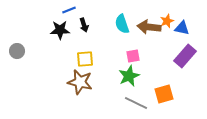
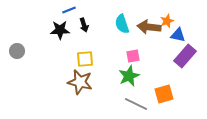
blue triangle: moved 4 px left, 7 px down
gray line: moved 1 px down
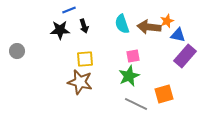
black arrow: moved 1 px down
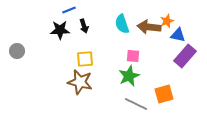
pink square: rotated 16 degrees clockwise
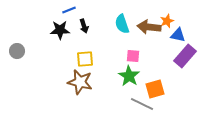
green star: rotated 15 degrees counterclockwise
orange square: moved 9 px left, 5 px up
gray line: moved 6 px right
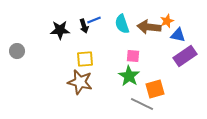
blue line: moved 25 px right, 10 px down
purple rectangle: rotated 15 degrees clockwise
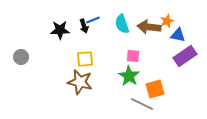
blue line: moved 1 px left
gray circle: moved 4 px right, 6 px down
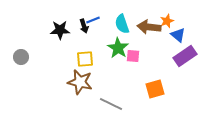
blue triangle: rotated 28 degrees clockwise
green star: moved 11 px left, 28 px up
gray line: moved 31 px left
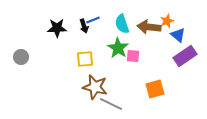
black star: moved 3 px left, 2 px up
brown star: moved 15 px right, 5 px down
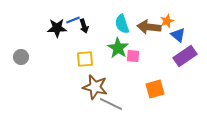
blue line: moved 20 px left
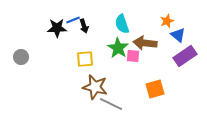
brown arrow: moved 4 px left, 16 px down
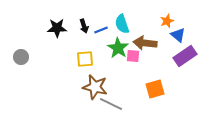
blue line: moved 28 px right, 10 px down
